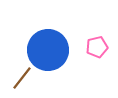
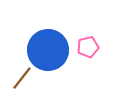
pink pentagon: moved 9 px left
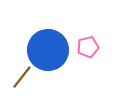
brown line: moved 1 px up
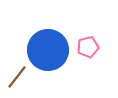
brown line: moved 5 px left
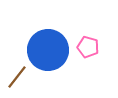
pink pentagon: rotated 30 degrees clockwise
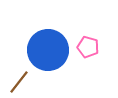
brown line: moved 2 px right, 5 px down
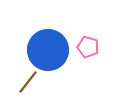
brown line: moved 9 px right
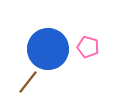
blue circle: moved 1 px up
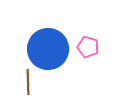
brown line: rotated 40 degrees counterclockwise
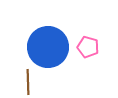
blue circle: moved 2 px up
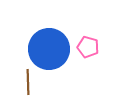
blue circle: moved 1 px right, 2 px down
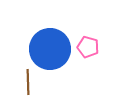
blue circle: moved 1 px right
